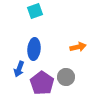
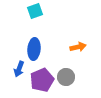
purple pentagon: moved 3 px up; rotated 15 degrees clockwise
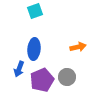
gray circle: moved 1 px right
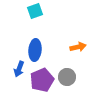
blue ellipse: moved 1 px right, 1 px down
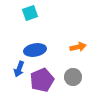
cyan square: moved 5 px left, 2 px down
blue ellipse: rotated 75 degrees clockwise
gray circle: moved 6 px right
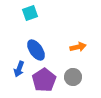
blue ellipse: moved 1 px right; rotated 65 degrees clockwise
purple pentagon: moved 2 px right; rotated 10 degrees counterclockwise
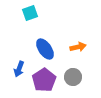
blue ellipse: moved 9 px right, 1 px up
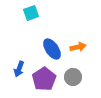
cyan square: moved 1 px right
blue ellipse: moved 7 px right
purple pentagon: moved 1 px up
